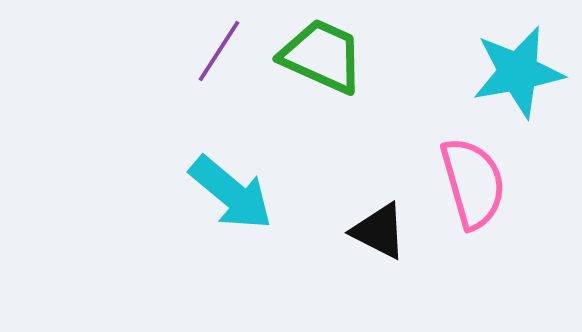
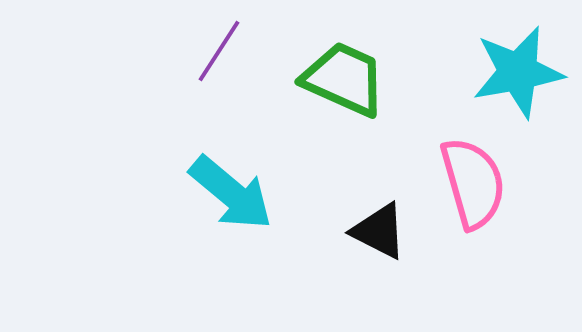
green trapezoid: moved 22 px right, 23 px down
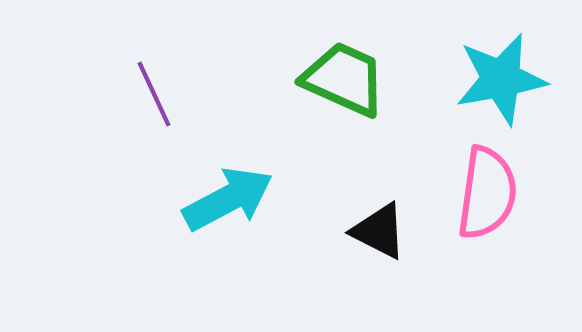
purple line: moved 65 px left, 43 px down; rotated 58 degrees counterclockwise
cyan star: moved 17 px left, 7 px down
pink semicircle: moved 14 px right, 10 px down; rotated 24 degrees clockwise
cyan arrow: moved 3 px left, 6 px down; rotated 68 degrees counterclockwise
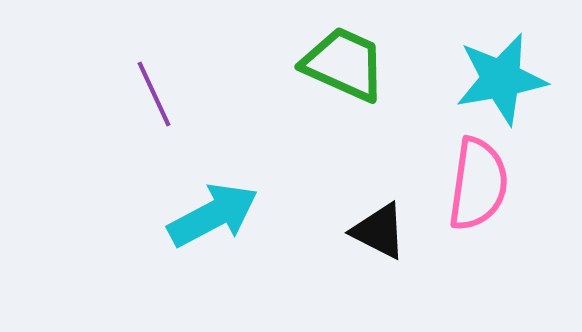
green trapezoid: moved 15 px up
pink semicircle: moved 9 px left, 9 px up
cyan arrow: moved 15 px left, 16 px down
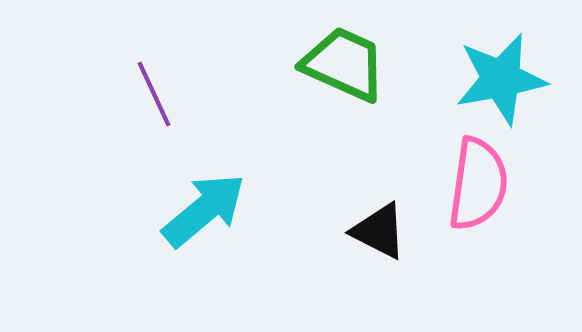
cyan arrow: moved 9 px left, 5 px up; rotated 12 degrees counterclockwise
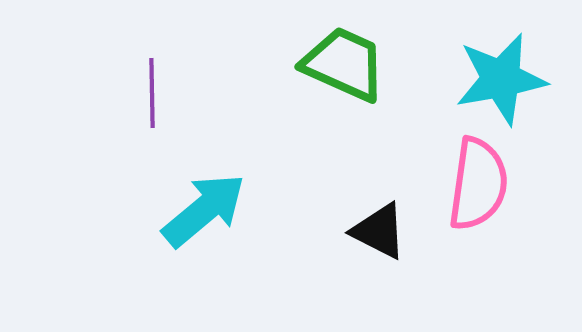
purple line: moved 2 px left, 1 px up; rotated 24 degrees clockwise
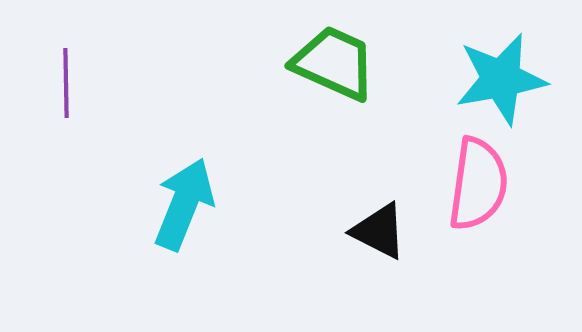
green trapezoid: moved 10 px left, 1 px up
purple line: moved 86 px left, 10 px up
cyan arrow: moved 20 px left, 6 px up; rotated 28 degrees counterclockwise
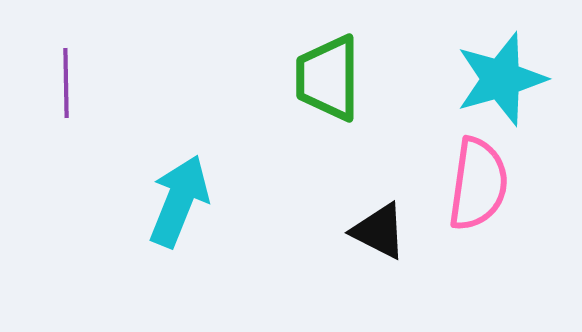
green trapezoid: moved 6 px left, 15 px down; rotated 114 degrees counterclockwise
cyan star: rotated 6 degrees counterclockwise
cyan arrow: moved 5 px left, 3 px up
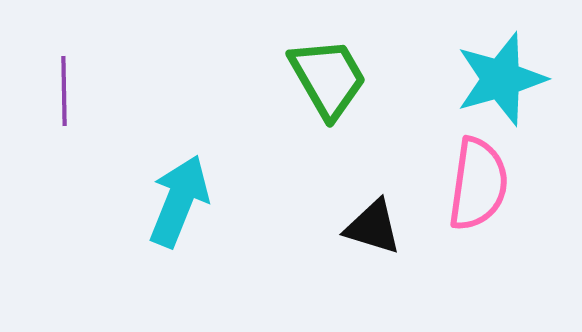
green trapezoid: rotated 150 degrees clockwise
purple line: moved 2 px left, 8 px down
black triangle: moved 6 px left, 4 px up; rotated 10 degrees counterclockwise
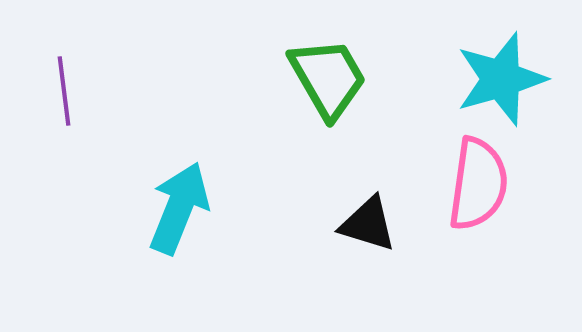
purple line: rotated 6 degrees counterclockwise
cyan arrow: moved 7 px down
black triangle: moved 5 px left, 3 px up
